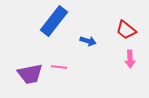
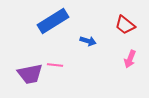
blue rectangle: moved 1 px left; rotated 20 degrees clockwise
red trapezoid: moved 1 px left, 5 px up
pink arrow: rotated 24 degrees clockwise
pink line: moved 4 px left, 2 px up
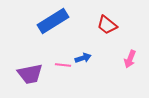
red trapezoid: moved 18 px left
blue arrow: moved 5 px left, 17 px down; rotated 35 degrees counterclockwise
pink line: moved 8 px right
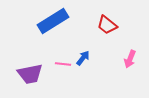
blue arrow: rotated 35 degrees counterclockwise
pink line: moved 1 px up
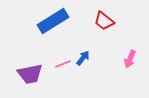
red trapezoid: moved 3 px left, 4 px up
pink line: rotated 28 degrees counterclockwise
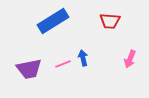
red trapezoid: moved 6 px right; rotated 35 degrees counterclockwise
blue arrow: rotated 49 degrees counterclockwise
purple trapezoid: moved 1 px left, 5 px up
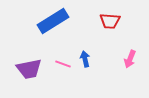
blue arrow: moved 2 px right, 1 px down
pink line: rotated 42 degrees clockwise
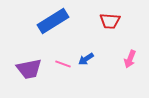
blue arrow: moved 1 px right; rotated 112 degrees counterclockwise
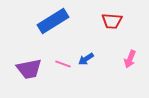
red trapezoid: moved 2 px right
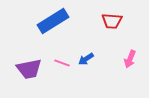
pink line: moved 1 px left, 1 px up
